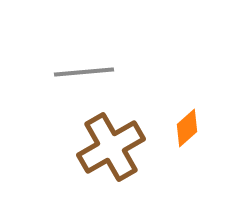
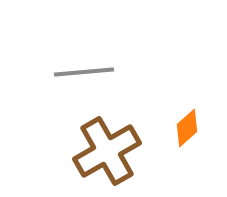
brown cross: moved 4 px left, 4 px down
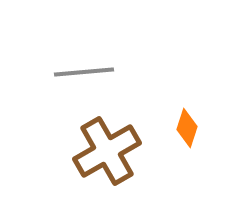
orange diamond: rotated 30 degrees counterclockwise
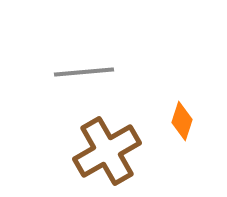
orange diamond: moved 5 px left, 7 px up
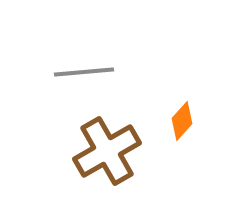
orange diamond: rotated 24 degrees clockwise
